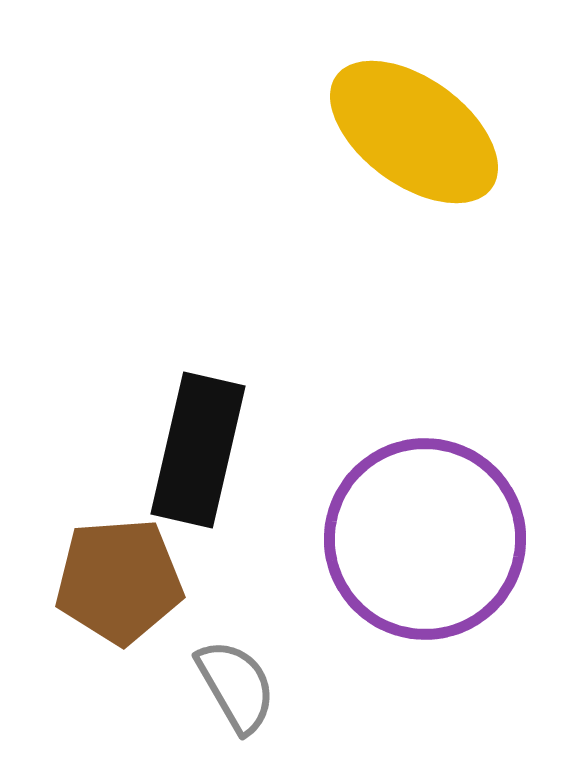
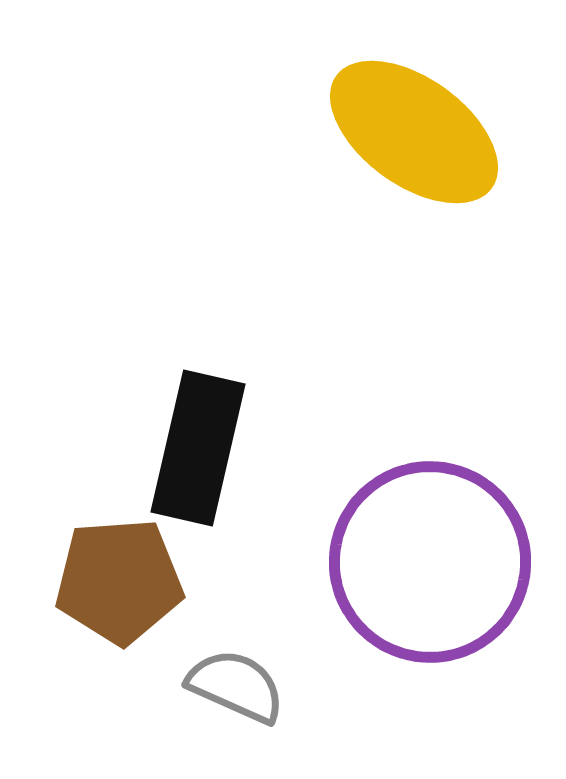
black rectangle: moved 2 px up
purple circle: moved 5 px right, 23 px down
gray semicircle: rotated 36 degrees counterclockwise
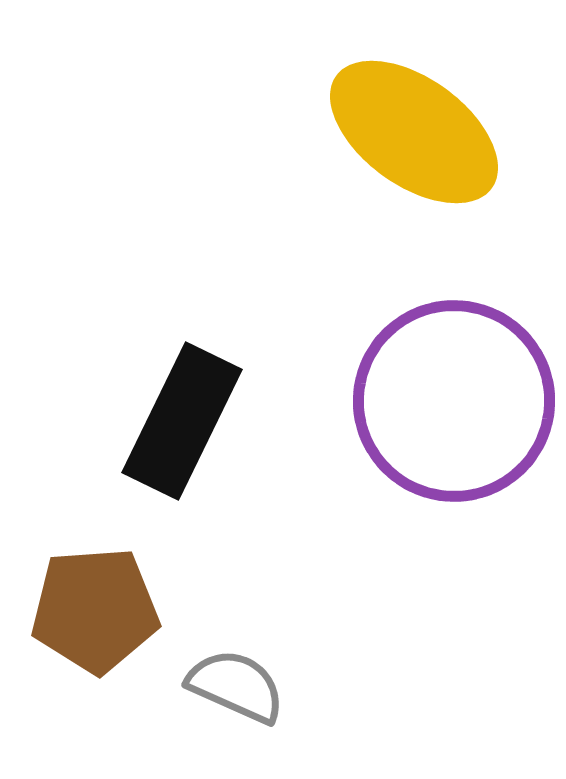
black rectangle: moved 16 px left, 27 px up; rotated 13 degrees clockwise
purple circle: moved 24 px right, 161 px up
brown pentagon: moved 24 px left, 29 px down
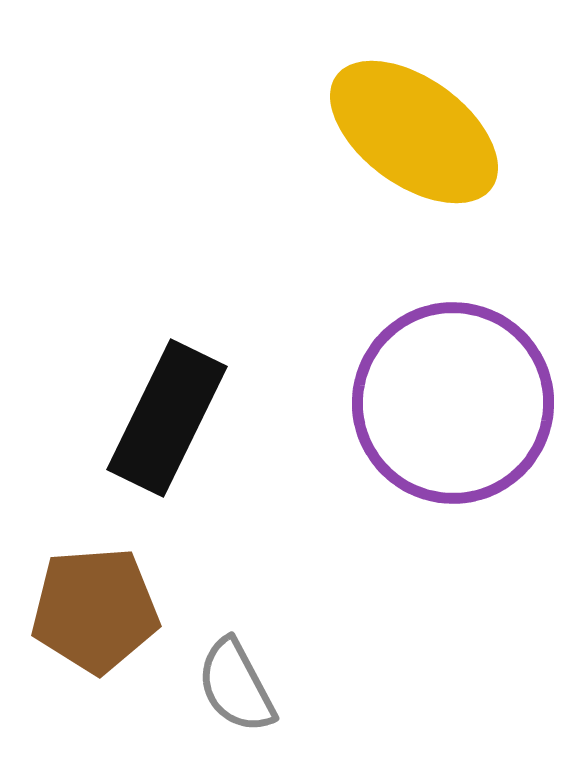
purple circle: moved 1 px left, 2 px down
black rectangle: moved 15 px left, 3 px up
gray semicircle: rotated 142 degrees counterclockwise
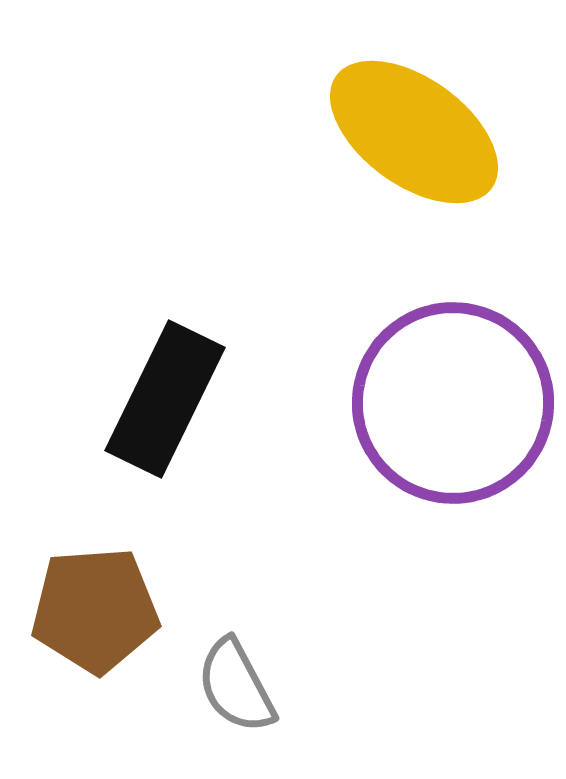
black rectangle: moved 2 px left, 19 px up
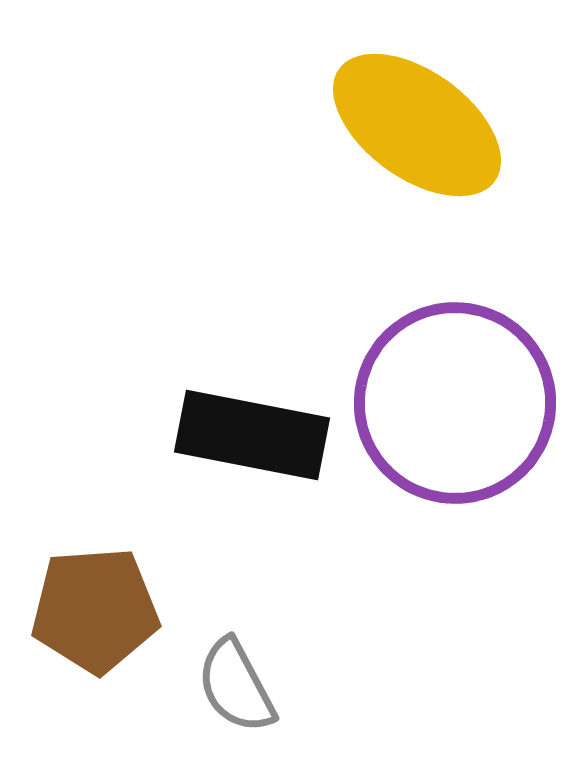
yellow ellipse: moved 3 px right, 7 px up
black rectangle: moved 87 px right, 36 px down; rotated 75 degrees clockwise
purple circle: moved 2 px right
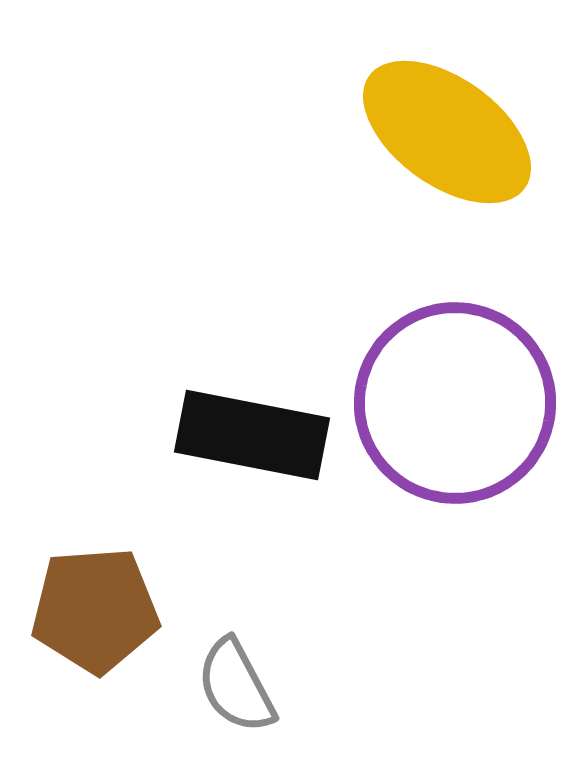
yellow ellipse: moved 30 px right, 7 px down
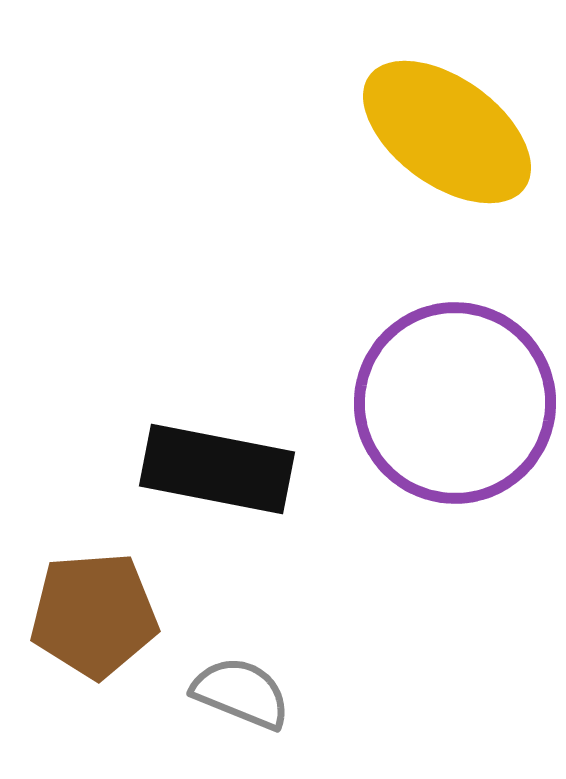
black rectangle: moved 35 px left, 34 px down
brown pentagon: moved 1 px left, 5 px down
gray semicircle: moved 5 px right, 7 px down; rotated 140 degrees clockwise
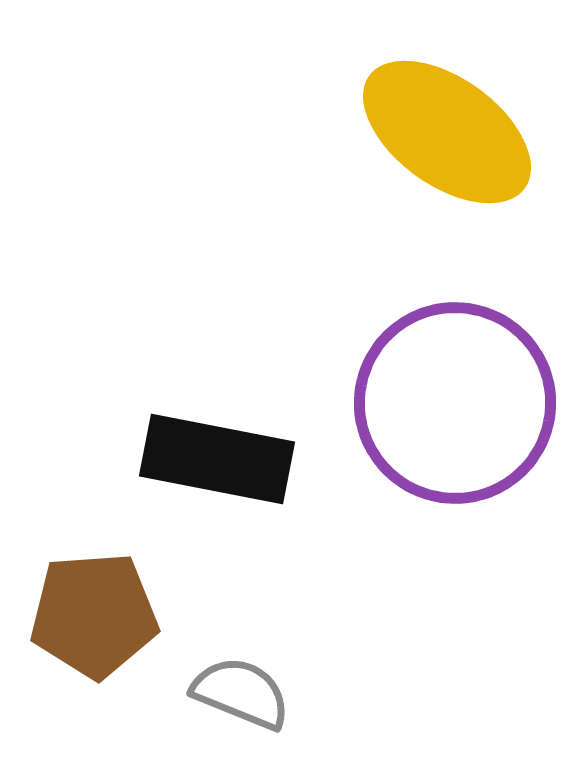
black rectangle: moved 10 px up
